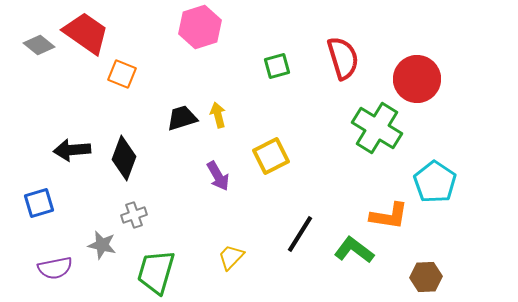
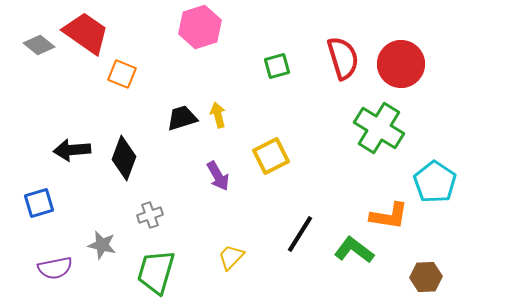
red circle: moved 16 px left, 15 px up
green cross: moved 2 px right
gray cross: moved 16 px right
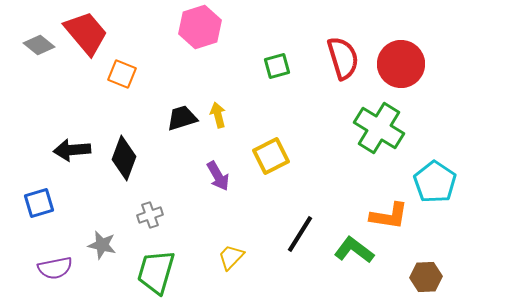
red trapezoid: rotated 15 degrees clockwise
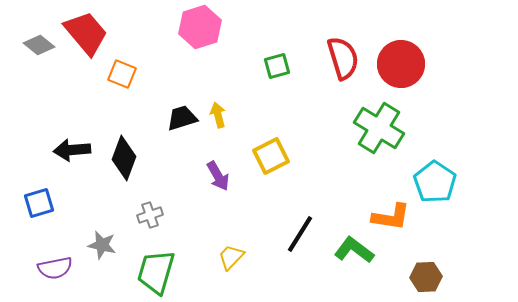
orange L-shape: moved 2 px right, 1 px down
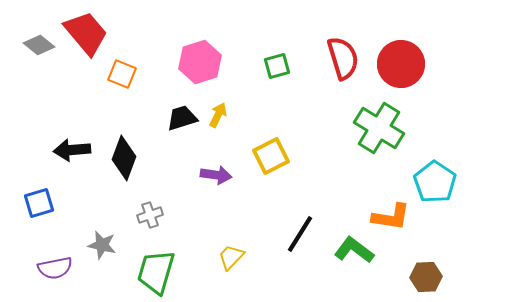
pink hexagon: moved 35 px down
yellow arrow: rotated 40 degrees clockwise
purple arrow: moved 2 px left, 1 px up; rotated 52 degrees counterclockwise
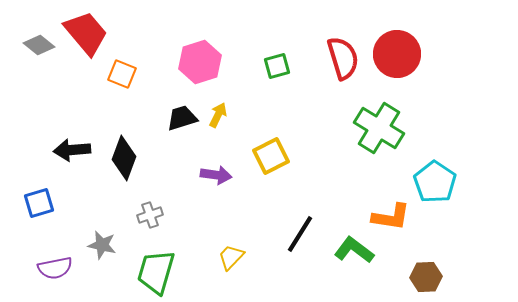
red circle: moved 4 px left, 10 px up
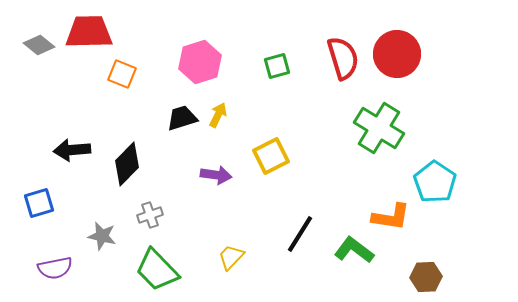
red trapezoid: moved 3 px right, 1 px up; rotated 51 degrees counterclockwise
black diamond: moved 3 px right, 6 px down; rotated 24 degrees clockwise
gray star: moved 9 px up
green trapezoid: moved 1 px right, 2 px up; rotated 60 degrees counterclockwise
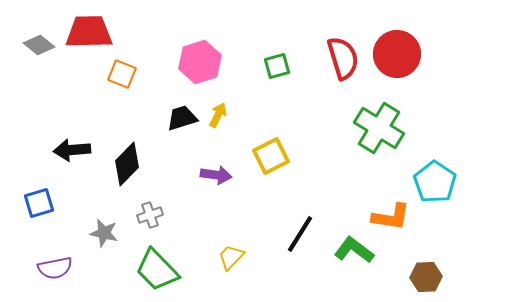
gray star: moved 2 px right, 3 px up
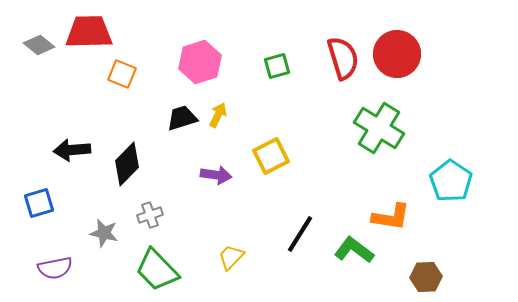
cyan pentagon: moved 16 px right, 1 px up
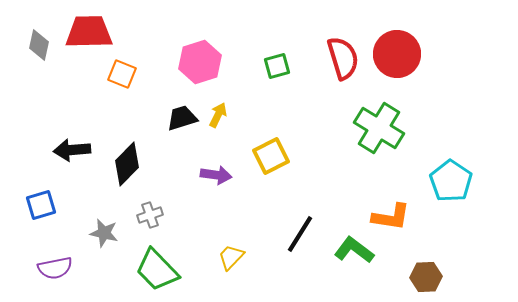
gray diamond: rotated 64 degrees clockwise
blue square: moved 2 px right, 2 px down
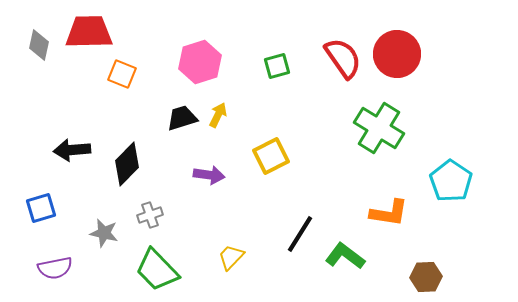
red semicircle: rotated 18 degrees counterclockwise
purple arrow: moved 7 px left
blue square: moved 3 px down
orange L-shape: moved 2 px left, 4 px up
green L-shape: moved 9 px left, 6 px down
